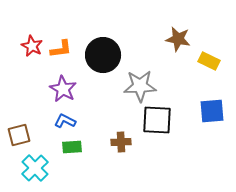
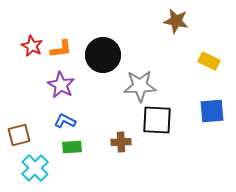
brown star: moved 2 px left, 18 px up
purple star: moved 2 px left, 4 px up
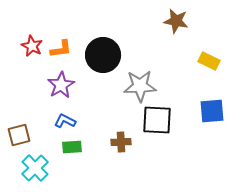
purple star: rotated 12 degrees clockwise
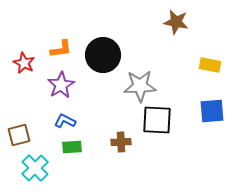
brown star: moved 1 px down
red star: moved 8 px left, 17 px down
yellow rectangle: moved 1 px right, 4 px down; rotated 15 degrees counterclockwise
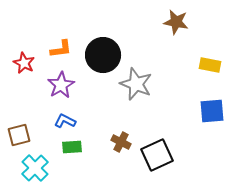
gray star: moved 4 px left, 2 px up; rotated 24 degrees clockwise
black square: moved 35 px down; rotated 28 degrees counterclockwise
brown cross: rotated 30 degrees clockwise
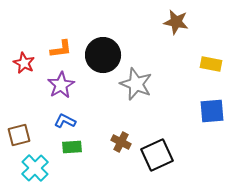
yellow rectangle: moved 1 px right, 1 px up
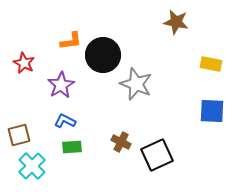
orange L-shape: moved 10 px right, 8 px up
blue square: rotated 8 degrees clockwise
cyan cross: moved 3 px left, 2 px up
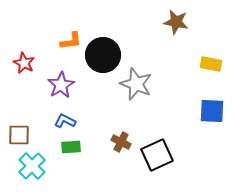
brown square: rotated 15 degrees clockwise
green rectangle: moved 1 px left
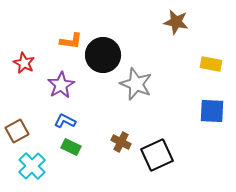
orange L-shape: rotated 15 degrees clockwise
brown square: moved 2 px left, 4 px up; rotated 30 degrees counterclockwise
green rectangle: rotated 30 degrees clockwise
